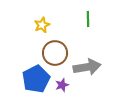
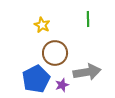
yellow star: rotated 21 degrees counterclockwise
gray arrow: moved 5 px down
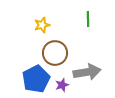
yellow star: rotated 28 degrees clockwise
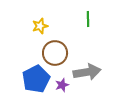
yellow star: moved 2 px left, 1 px down
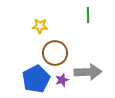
green line: moved 4 px up
yellow star: rotated 21 degrees clockwise
gray arrow: moved 1 px right; rotated 8 degrees clockwise
purple star: moved 5 px up
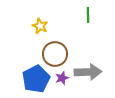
yellow star: rotated 21 degrees clockwise
brown circle: moved 1 px down
purple star: moved 2 px up
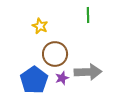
blue pentagon: moved 2 px left, 1 px down; rotated 8 degrees counterclockwise
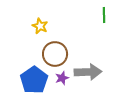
green line: moved 16 px right
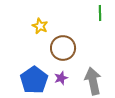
green line: moved 4 px left, 2 px up
brown circle: moved 8 px right, 6 px up
gray arrow: moved 5 px right, 9 px down; rotated 100 degrees counterclockwise
purple star: moved 1 px left
